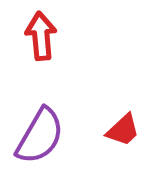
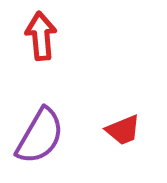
red trapezoid: rotated 21 degrees clockwise
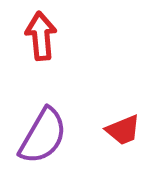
purple semicircle: moved 3 px right
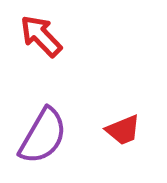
red arrow: rotated 39 degrees counterclockwise
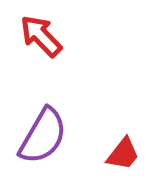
red trapezoid: moved 24 px down; rotated 30 degrees counterclockwise
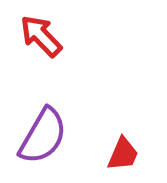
red trapezoid: rotated 15 degrees counterclockwise
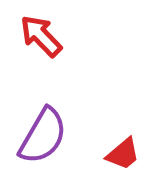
red trapezoid: rotated 27 degrees clockwise
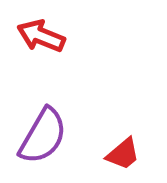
red arrow: rotated 24 degrees counterclockwise
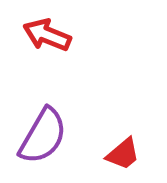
red arrow: moved 6 px right, 1 px up
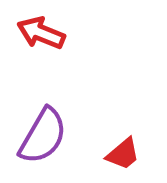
red arrow: moved 6 px left, 2 px up
